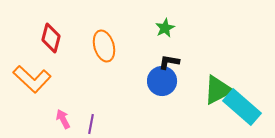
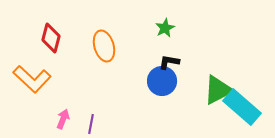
pink arrow: rotated 48 degrees clockwise
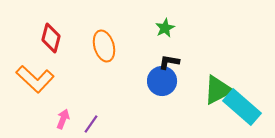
orange L-shape: moved 3 px right
purple line: rotated 24 degrees clockwise
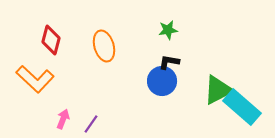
green star: moved 3 px right, 2 px down; rotated 18 degrees clockwise
red diamond: moved 2 px down
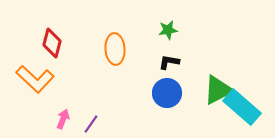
red diamond: moved 1 px right, 3 px down
orange ellipse: moved 11 px right, 3 px down; rotated 12 degrees clockwise
blue circle: moved 5 px right, 12 px down
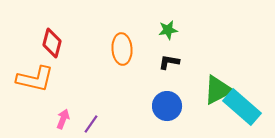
orange ellipse: moved 7 px right
orange L-shape: rotated 30 degrees counterclockwise
blue circle: moved 13 px down
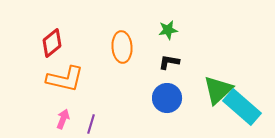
red diamond: rotated 36 degrees clockwise
orange ellipse: moved 2 px up
orange L-shape: moved 30 px right
green triangle: rotated 16 degrees counterclockwise
blue circle: moved 8 px up
purple line: rotated 18 degrees counterclockwise
